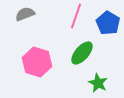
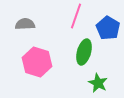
gray semicircle: moved 10 px down; rotated 18 degrees clockwise
blue pentagon: moved 5 px down
green ellipse: moved 2 px right, 1 px up; rotated 25 degrees counterclockwise
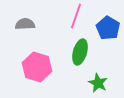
green ellipse: moved 4 px left
pink hexagon: moved 5 px down
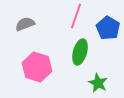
gray semicircle: rotated 18 degrees counterclockwise
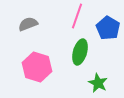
pink line: moved 1 px right
gray semicircle: moved 3 px right
